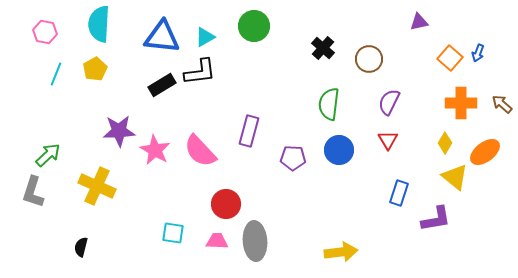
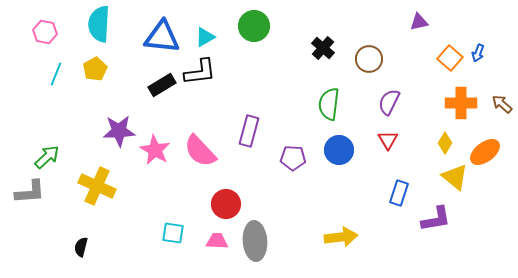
green arrow: moved 1 px left, 2 px down
gray L-shape: moved 3 px left; rotated 112 degrees counterclockwise
yellow arrow: moved 15 px up
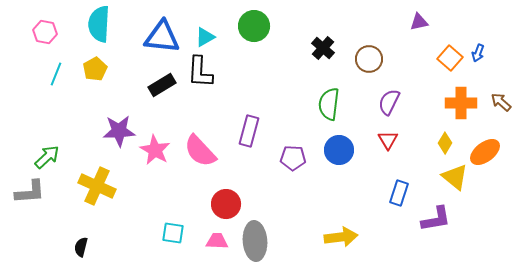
black L-shape: rotated 100 degrees clockwise
brown arrow: moved 1 px left, 2 px up
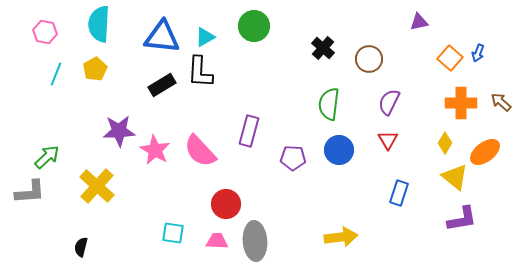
yellow cross: rotated 18 degrees clockwise
purple L-shape: moved 26 px right
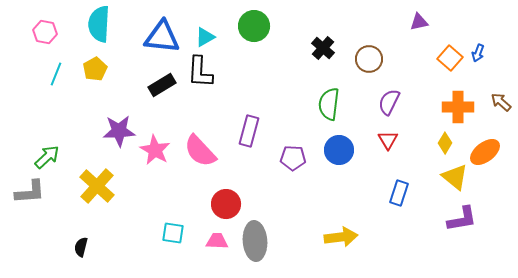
orange cross: moved 3 px left, 4 px down
